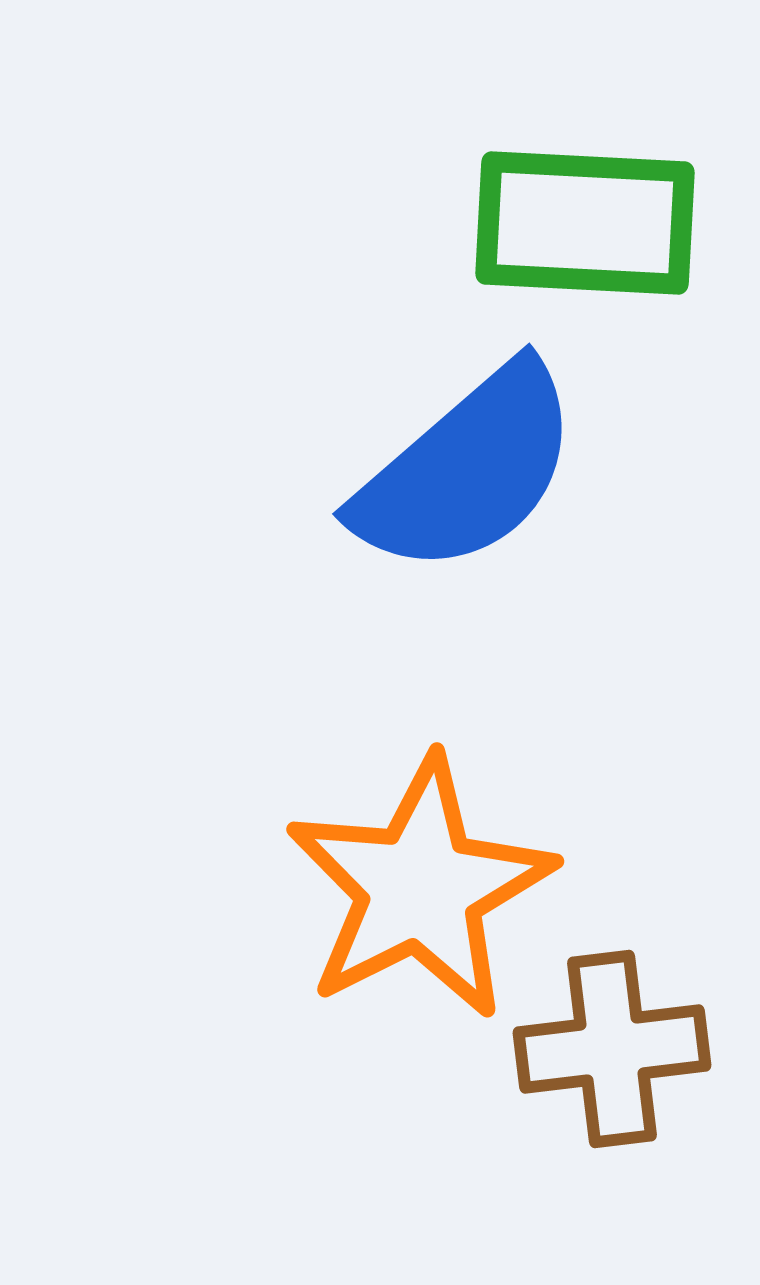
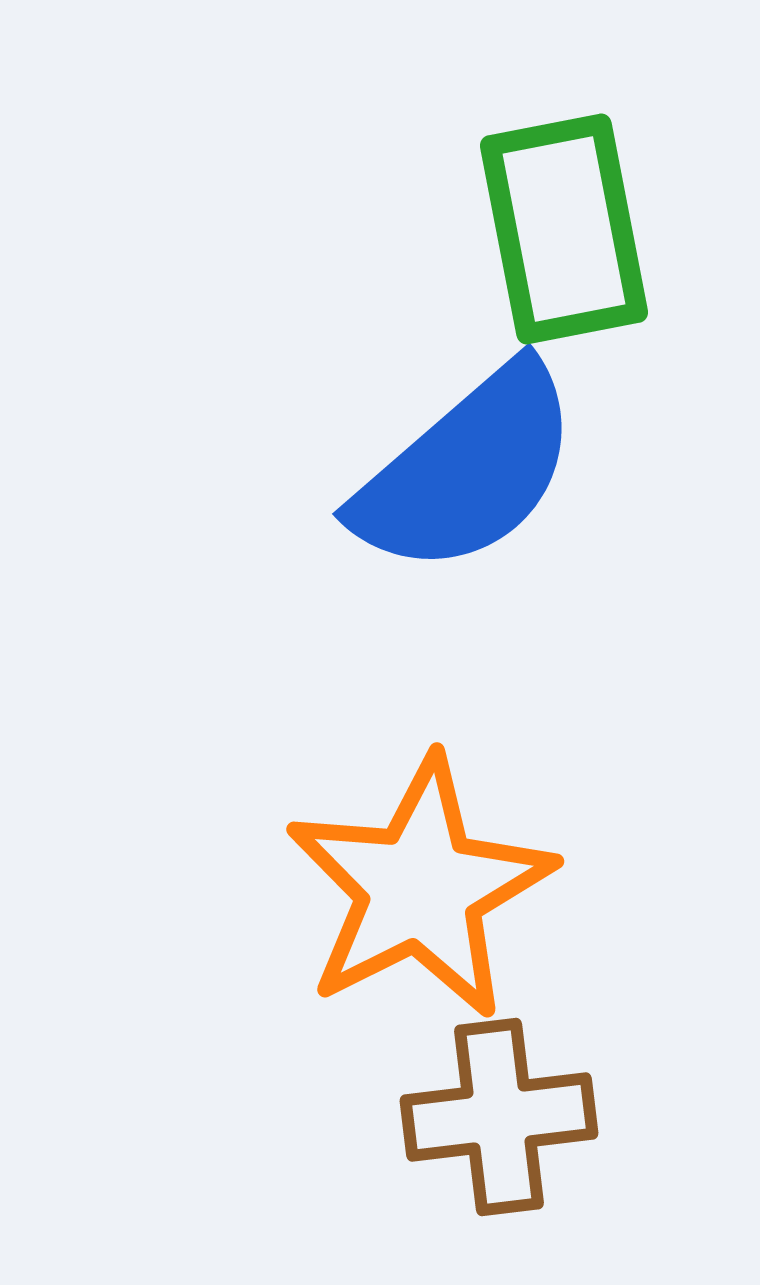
green rectangle: moved 21 px left, 6 px down; rotated 76 degrees clockwise
brown cross: moved 113 px left, 68 px down
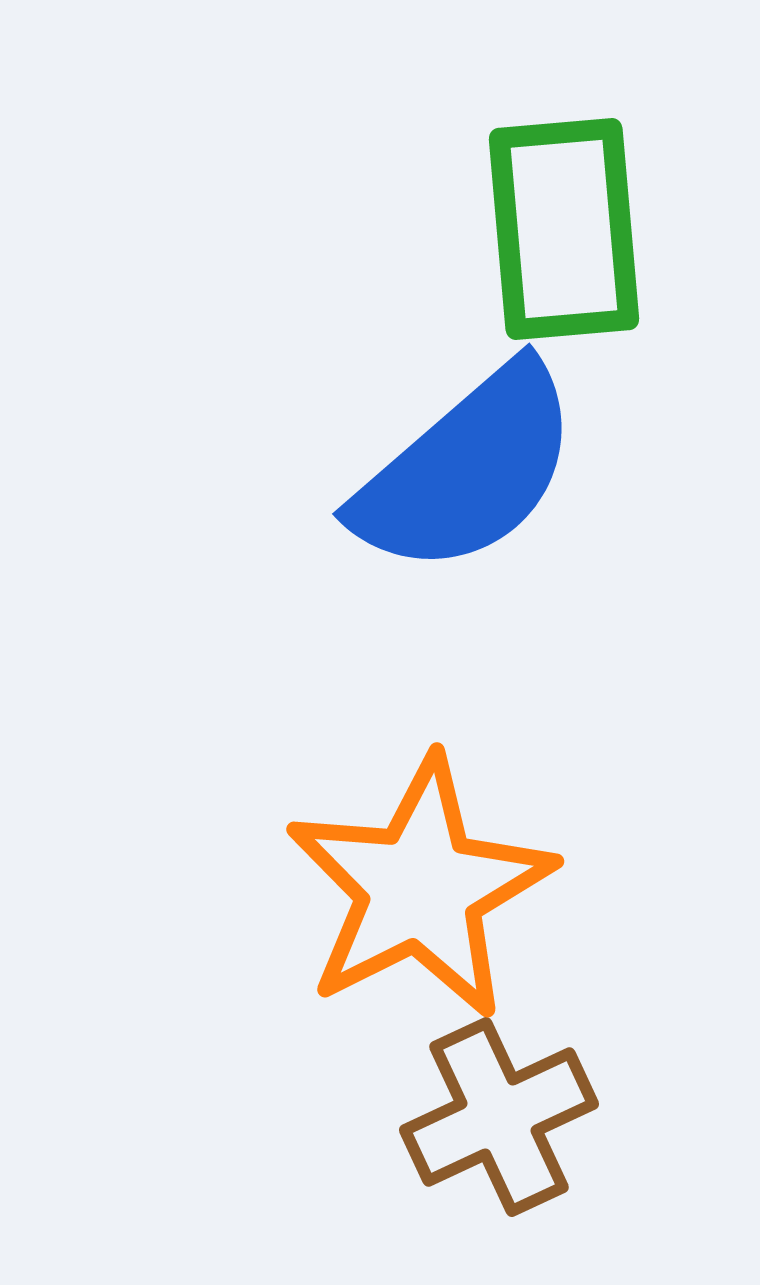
green rectangle: rotated 6 degrees clockwise
brown cross: rotated 18 degrees counterclockwise
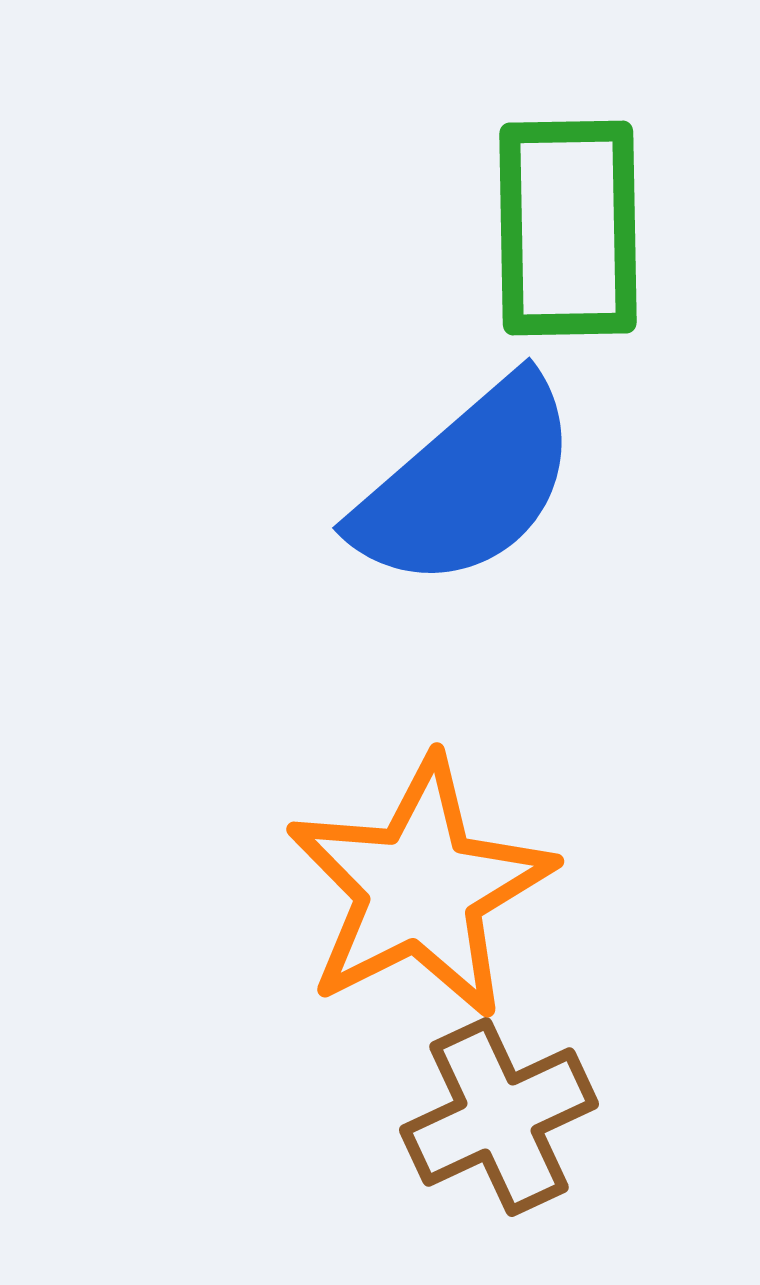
green rectangle: moved 4 px right, 1 px up; rotated 4 degrees clockwise
blue semicircle: moved 14 px down
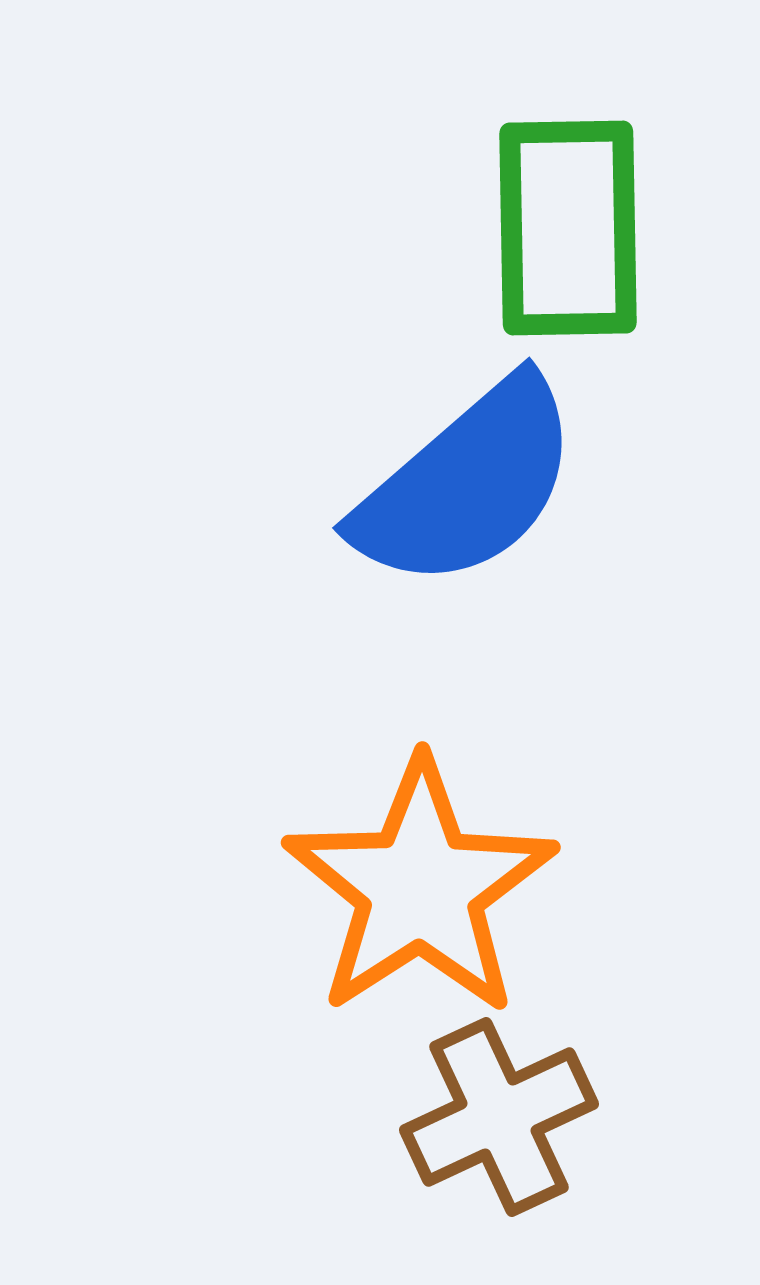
orange star: rotated 6 degrees counterclockwise
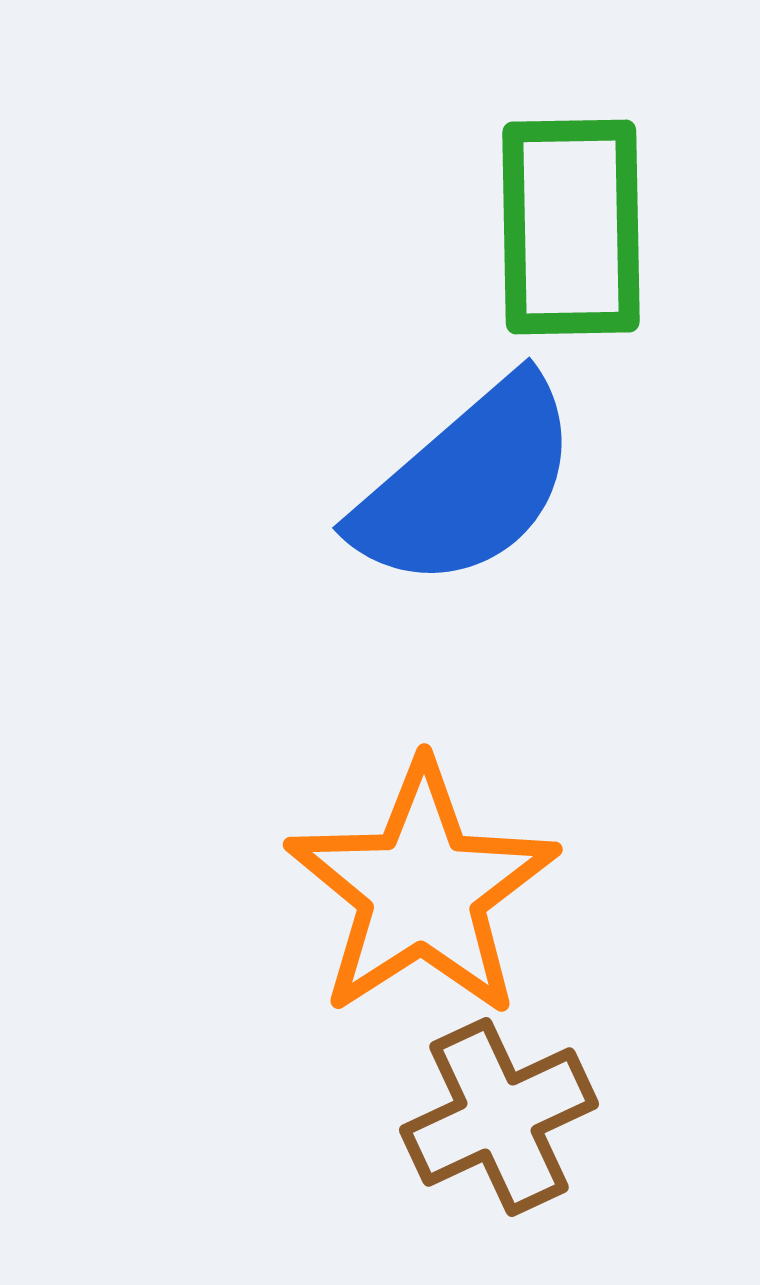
green rectangle: moved 3 px right, 1 px up
orange star: moved 2 px right, 2 px down
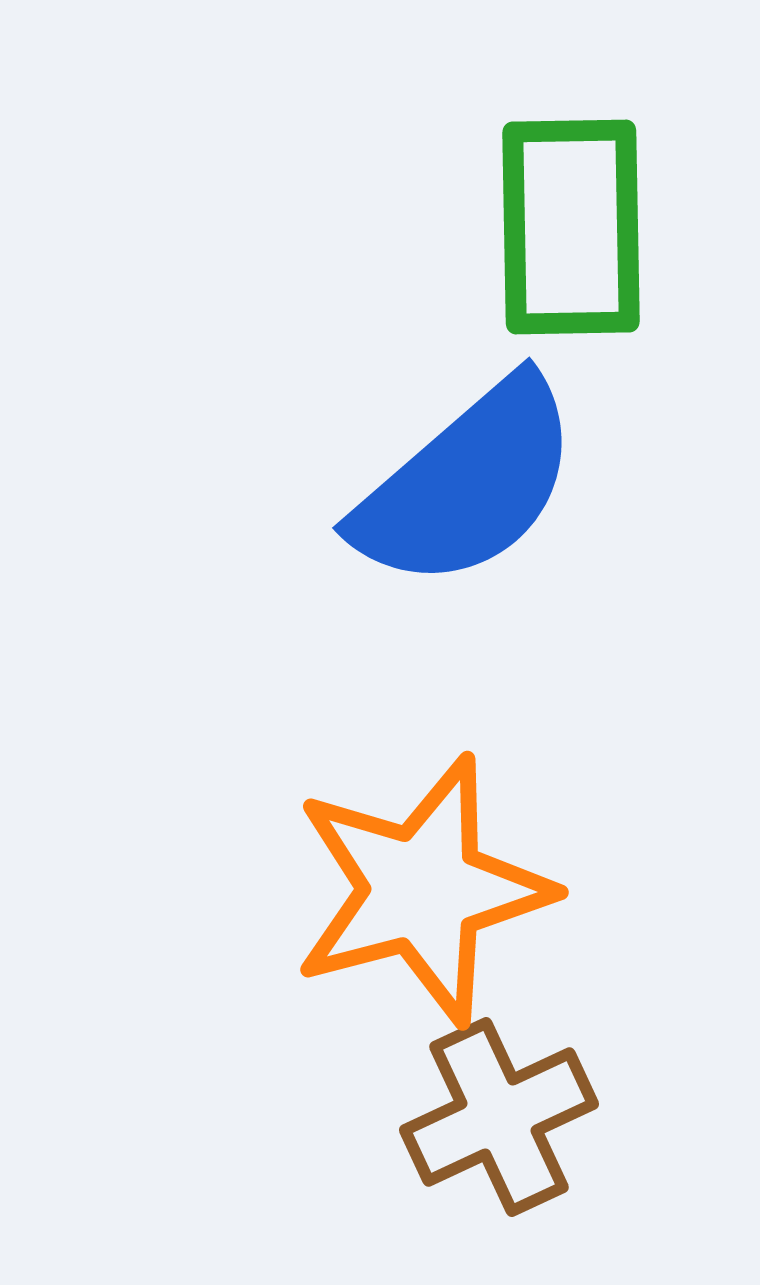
orange star: rotated 18 degrees clockwise
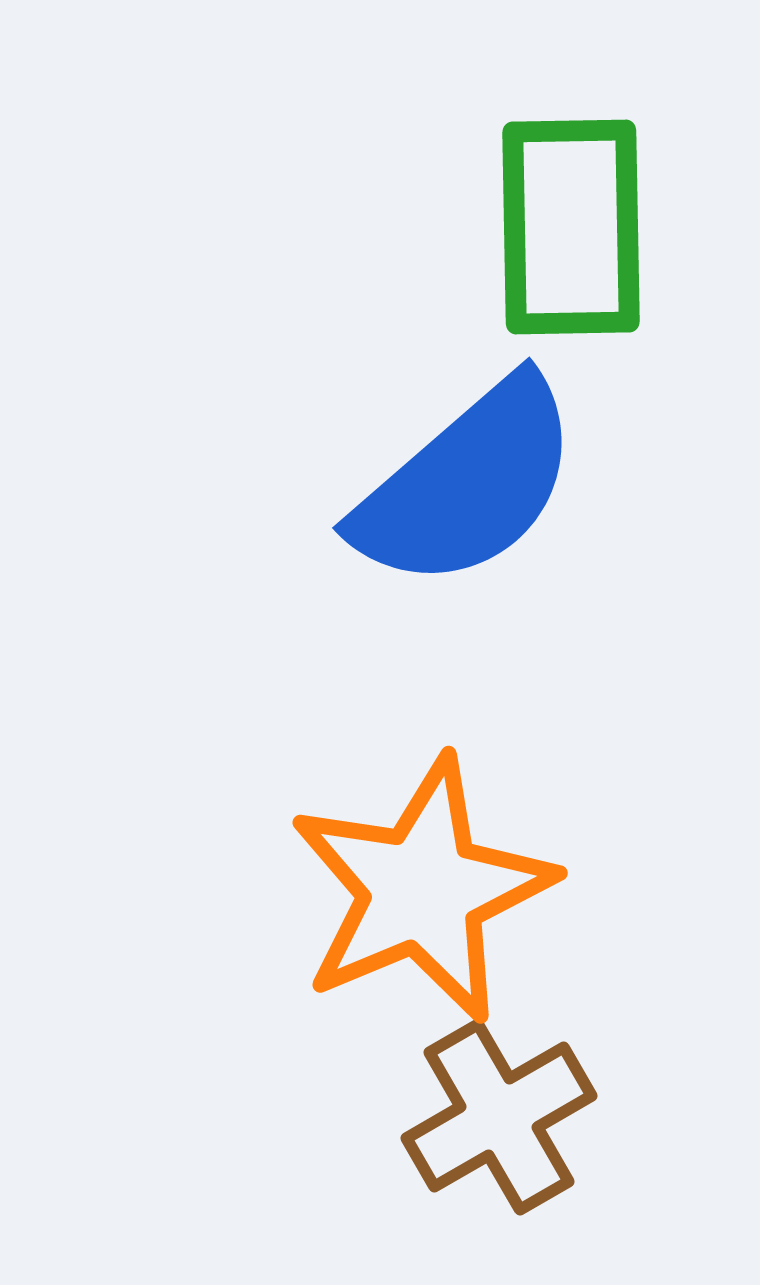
orange star: rotated 8 degrees counterclockwise
brown cross: rotated 5 degrees counterclockwise
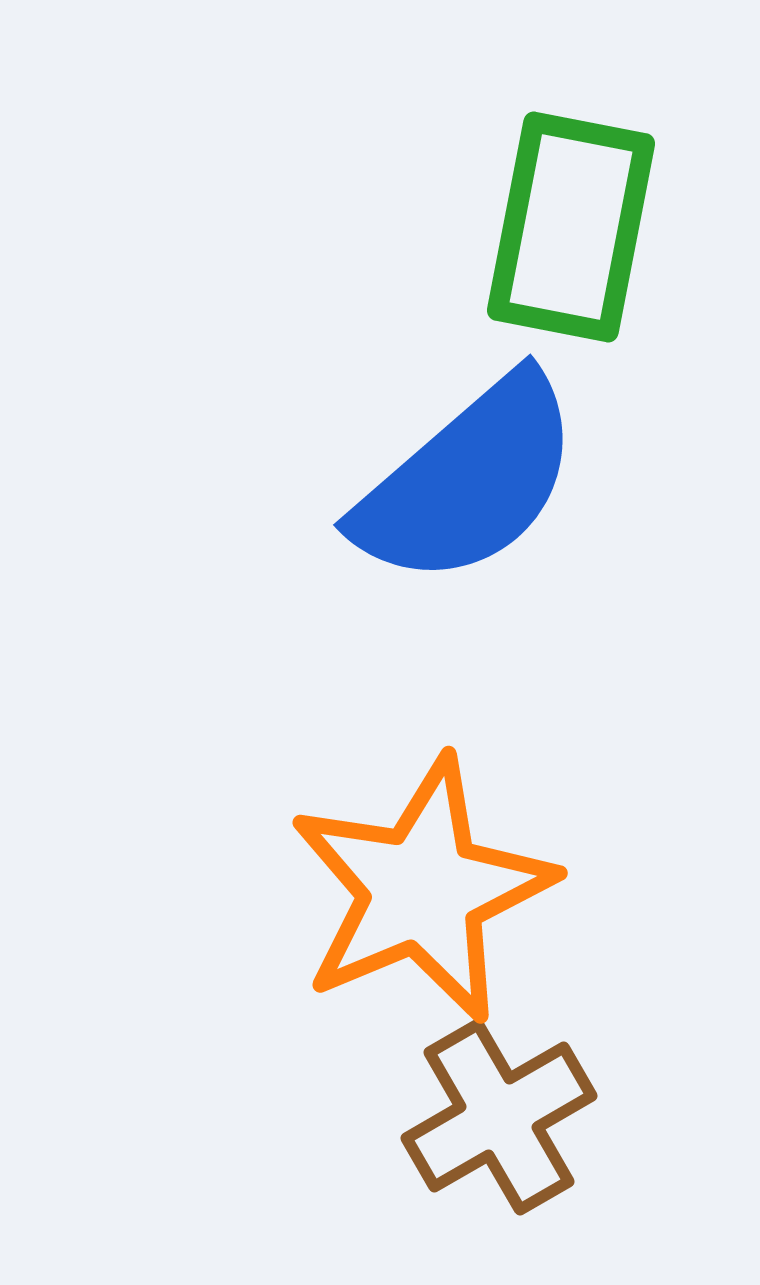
green rectangle: rotated 12 degrees clockwise
blue semicircle: moved 1 px right, 3 px up
